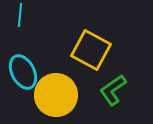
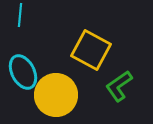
green L-shape: moved 6 px right, 4 px up
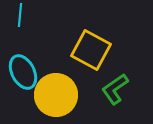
green L-shape: moved 4 px left, 3 px down
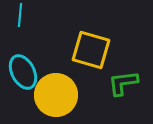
yellow square: rotated 12 degrees counterclockwise
green L-shape: moved 8 px right, 6 px up; rotated 28 degrees clockwise
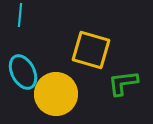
yellow circle: moved 1 px up
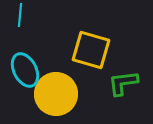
cyan ellipse: moved 2 px right, 2 px up
